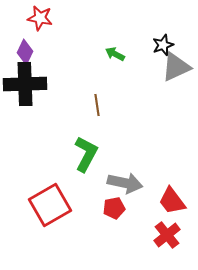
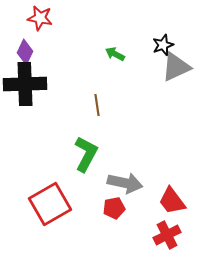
red square: moved 1 px up
red cross: rotated 12 degrees clockwise
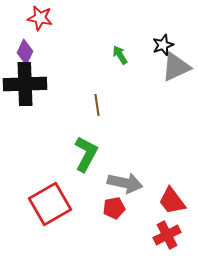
green arrow: moved 5 px right, 1 px down; rotated 30 degrees clockwise
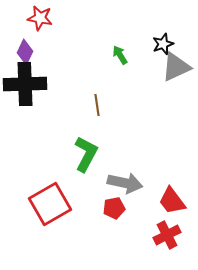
black star: moved 1 px up
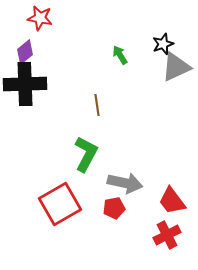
purple diamond: rotated 25 degrees clockwise
red square: moved 10 px right
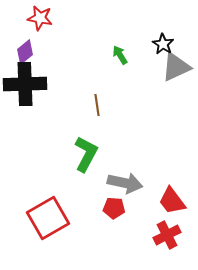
black star: rotated 20 degrees counterclockwise
red square: moved 12 px left, 14 px down
red pentagon: rotated 15 degrees clockwise
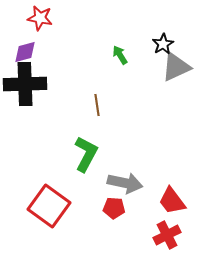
black star: rotated 10 degrees clockwise
purple diamond: rotated 25 degrees clockwise
red square: moved 1 px right, 12 px up; rotated 24 degrees counterclockwise
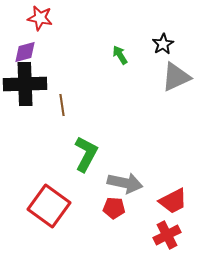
gray triangle: moved 10 px down
brown line: moved 35 px left
red trapezoid: moved 1 px right; rotated 80 degrees counterclockwise
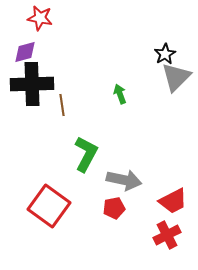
black star: moved 2 px right, 10 px down
green arrow: moved 39 px down; rotated 12 degrees clockwise
gray triangle: rotated 20 degrees counterclockwise
black cross: moved 7 px right
gray arrow: moved 1 px left, 3 px up
red pentagon: rotated 15 degrees counterclockwise
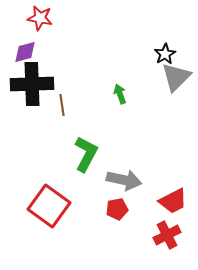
red pentagon: moved 3 px right, 1 px down
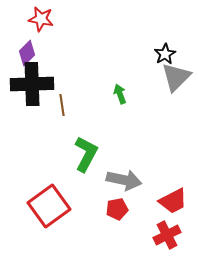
red star: moved 1 px right, 1 px down
purple diamond: moved 2 px right, 1 px down; rotated 30 degrees counterclockwise
red square: rotated 18 degrees clockwise
